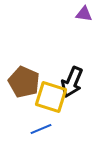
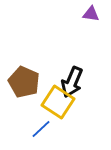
purple triangle: moved 7 px right
yellow square: moved 7 px right, 5 px down; rotated 16 degrees clockwise
blue line: rotated 20 degrees counterclockwise
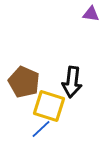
black arrow: rotated 16 degrees counterclockwise
yellow square: moved 9 px left, 4 px down; rotated 16 degrees counterclockwise
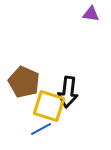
black arrow: moved 4 px left, 10 px down
blue line: rotated 15 degrees clockwise
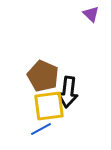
purple triangle: rotated 36 degrees clockwise
brown pentagon: moved 19 px right, 6 px up
yellow square: rotated 24 degrees counterclockwise
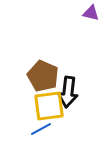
purple triangle: moved 1 px up; rotated 30 degrees counterclockwise
